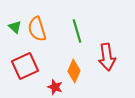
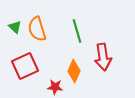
red arrow: moved 4 px left
red star: rotated 14 degrees counterclockwise
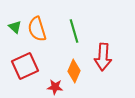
green line: moved 3 px left
red arrow: rotated 12 degrees clockwise
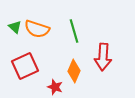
orange semicircle: rotated 55 degrees counterclockwise
red star: rotated 14 degrees clockwise
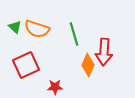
green line: moved 3 px down
red arrow: moved 1 px right, 5 px up
red square: moved 1 px right, 1 px up
orange diamond: moved 14 px right, 6 px up
red star: rotated 21 degrees counterclockwise
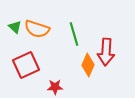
red arrow: moved 2 px right
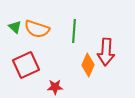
green line: moved 3 px up; rotated 20 degrees clockwise
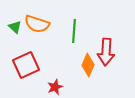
orange semicircle: moved 5 px up
red star: rotated 21 degrees counterclockwise
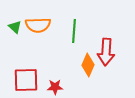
orange semicircle: moved 1 px right, 1 px down; rotated 20 degrees counterclockwise
red square: moved 15 px down; rotated 24 degrees clockwise
red star: rotated 21 degrees clockwise
